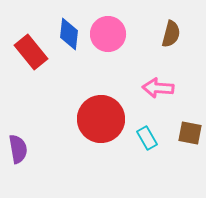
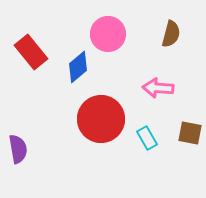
blue diamond: moved 9 px right, 33 px down; rotated 44 degrees clockwise
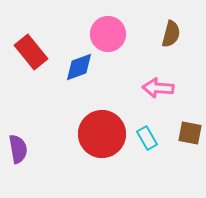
blue diamond: moved 1 px right; rotated 20 degrees clockwise
red circle: moved 1 px right, 15 px down
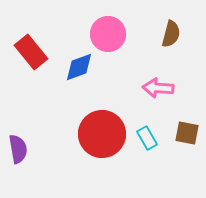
brown square: moved 3 px left
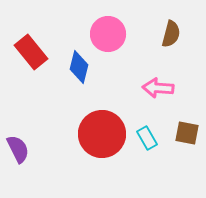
blue diamond: rotated 56 degrees counterclockwise
purple semicircle: rotated 16 degrees counterclockwise
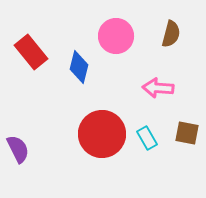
pink circle: moved 8 px right, 2 px down
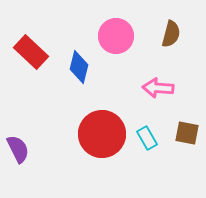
red rectangle: rotated 8 degrees counterclockwise
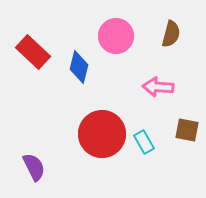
red rectangle: moved 2 px right
pink arrow: moved 1 px up
brown square: moved 3 px up
cyan rectangle: moved 3 px left, 4 px down
purple semicircle: moved 16 px right, 18 px down
